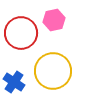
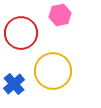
pink hexagon: moved 6 px right, 5 px up
blue cross: moved 2 px down; rotated 15 degrees clockwise
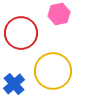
pink hexagon: moved 1 px left, 1 px up
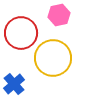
pink hexagon: moved 1 px down
yellow circle: moved 13 px up
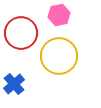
yellow circle: moved 6 px right, 2 px up
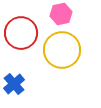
pink hexagon: moved 2 px right, 1 px up
yellow circle: moved 3 px right, 6 px up
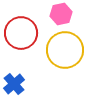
yellow circle: moved 3 px right
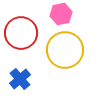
blue cross: moved 6 px right, 5 px up
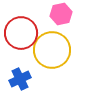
yellow circle: moved 13 px left
blue cross: rotated 15 degrees clockwise
